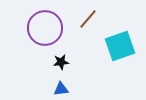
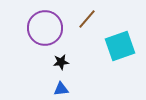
brown line: moved 1 px left
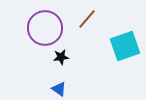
cyan square: moved 5 px right
black star: moved 5 px up
blue triangle: moved 2 px left; rotated 42 degrees clockwise
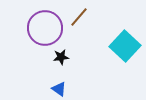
brown line: moved 8 px left, 2 px up
cyan square: rotated 28 degrees counterclockwise
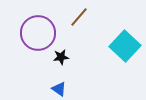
purple circle: moved 7 px left, 5 px down
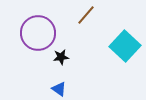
brown line: moved 7 px right, 2 px up
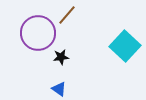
brown line: moved 19 px left
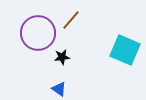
brown line: moved 4 px right, 5 px down
cyan square: moved 4 px down; rotated 20 degrees counterclockwise
black star: moved 1 px right
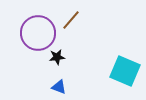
cyan square: moved 21 px down
black star: moved 5 px left
blue triangle: moved 2 px up; rotated 14 degrees counterclockwise
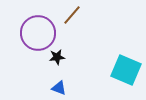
brown line: moved 1 px right, 5 px up
cyan square: moved 1 px right, 1 px up
blue triangle: moved 1 px down
